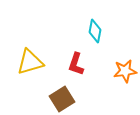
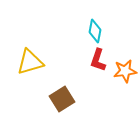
red L-shape: moved 22 px right, 4 px up
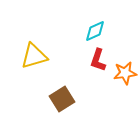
cyan diamond: rotated 55 degrees clockwise
yellow triangle: moved 4 px right, 6 px up
orange star: moved 2 px down
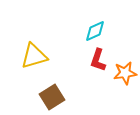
brown square: moved 10 px left, 2 px up
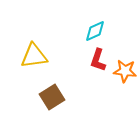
yellow triangle: rotated 8 degrees clockwise
orange star: moved 2 px up; rotated 15 degrees clockwise
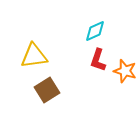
orange star: rotated 10 degrees clockwise
brown square: moved 5 px left, 7 px up
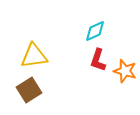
brown square: moved 18 px left
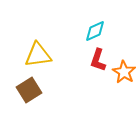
yellow triangle: moved 4 px right, 1 px up
orange star: moved 1 px left, 1 px down; rotated 15 degrees clockwise
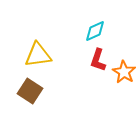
brown square: moved 1 px right, 1 px down; rotated 25 degrees counterclockwise
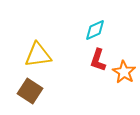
cyan diamond: moved 1 px up
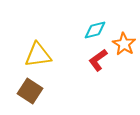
cyan diamond: rotated 10 degrees clockwise
red L-shape: rotated 35 degrees clockwise
orange star: moved 28 px up
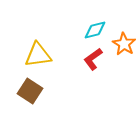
red L-shape: moved 5 px left, 1 px up
